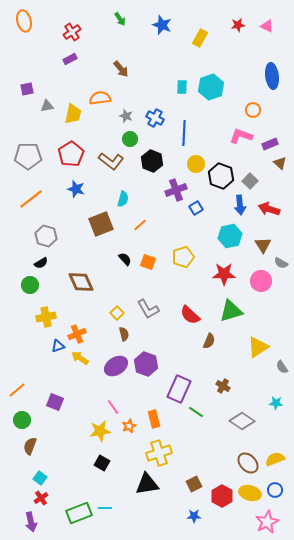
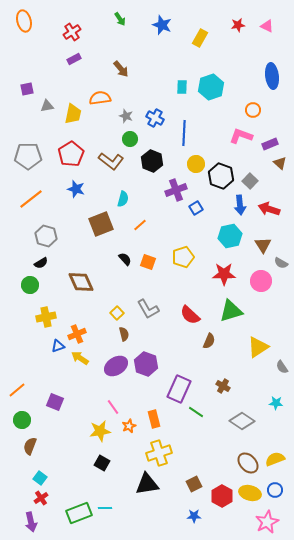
purple rectangle at (70, 59): moved 4 px right
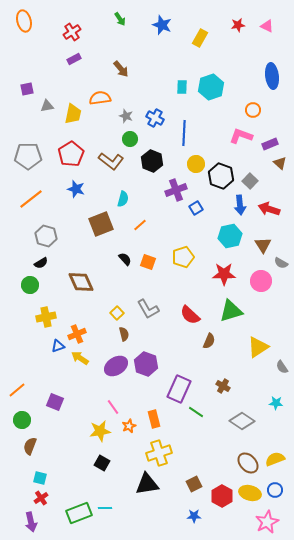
cyan square at (40, 478): rotated 24 degrees counterclockwise
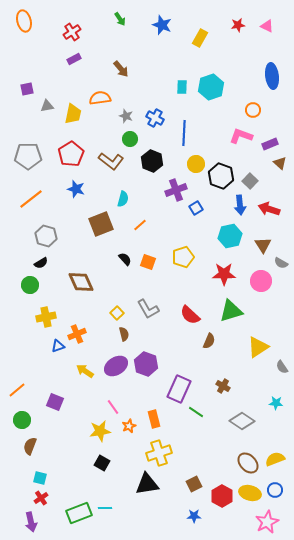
yellow arrow at (80, 358): moved 5 px right, 13 px down
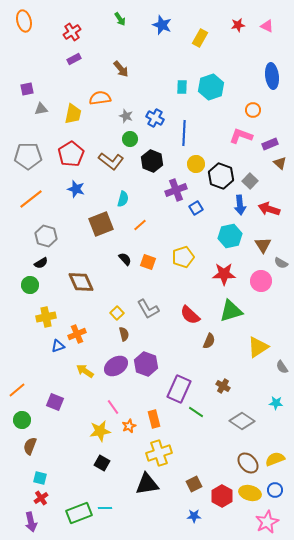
gray triangle at (47, 106): moved 6 px left, 3 px down
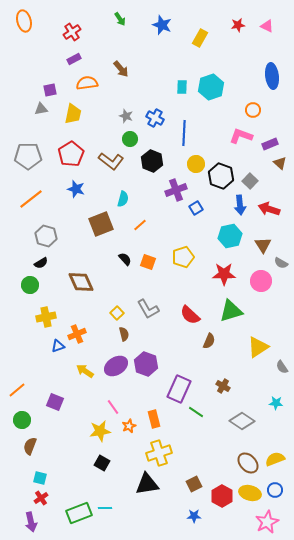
purple square at (27, 89): moved 23 px right, 1 px down
orange semicircle at (100, 98): moved 13 px left, 15 px up
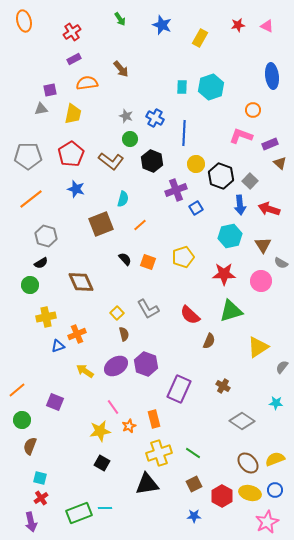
gray semicircle at (282, 367): rotated 72 degrees clockwise
green line at (196, 412): moved 3 px left, 41 px down
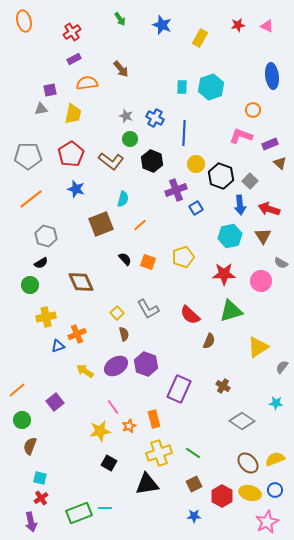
brown triangle at (263, 245): moved 9 px up
purple square at (55, 402): rotated 30 degrees clockwise
black square at (102, 463): moved 7 px right
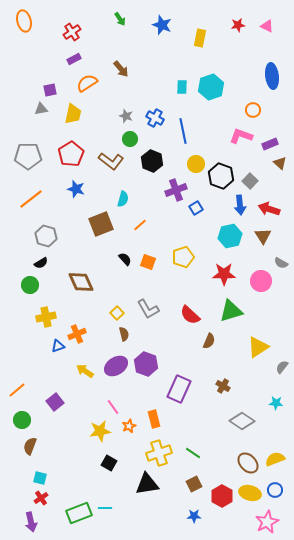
yellow rectangle at (200, 38): rotated 18 degrees counterclockwise
orange semicircle at (87, 83): rotated 25 degrees counterclockwise
blue line at (184, 133): moved 1 px left, 2 px up; rotated 15 degrees counterclockwise
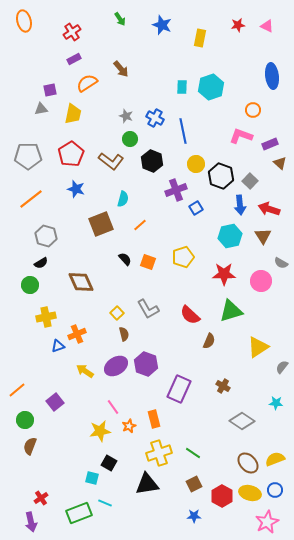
green circle at (22, 420): moved 3 px right
cyan square at (40, 478): moved 52 px right
cyan line at (105, 508): moved 5 px up; rotated 24 degrees clockwise
